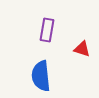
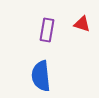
red triangle: moved 25 px up
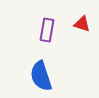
blue semicircle: rotated 12 degrees counterclockwise
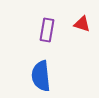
blue semicircle: rotated 12 degrees clockwise
